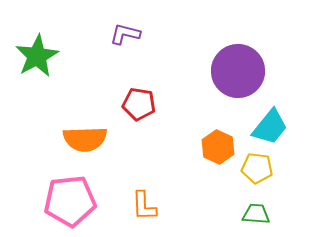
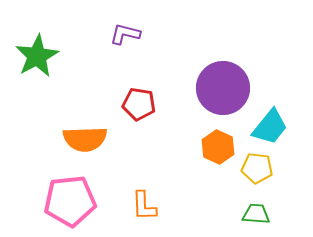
purple circle: moved 15 px left, 17 px down
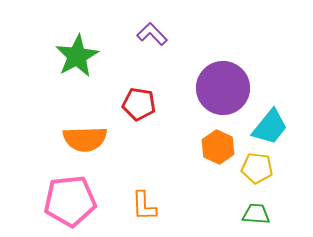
purple L-shape: moved 27 px right; rotated 32 degrees clockwise
green star: moved 40 px right
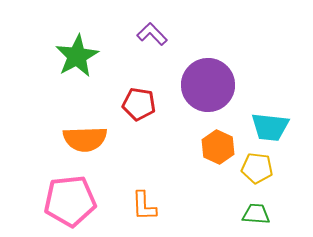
purple circle: moved 15 px left, 3 px up
cyan trapezoid: rotated 57 degrees clockwise
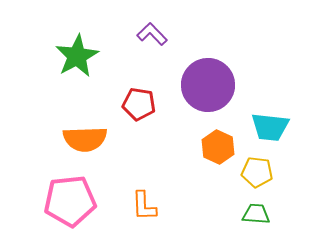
yellow pentagon: moved 4 px down
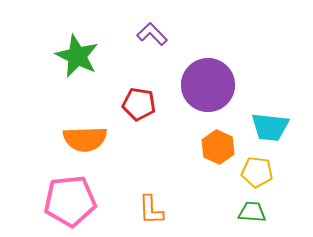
green star: rotated 18 degrees counterclockwise
orange L-shape: moved 7 px right, 4 px down
green trapezoid: moved 4 px left, 2 px up
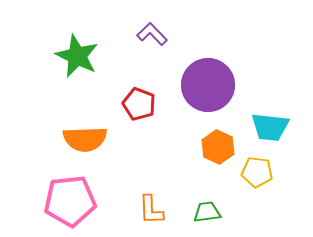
red pentagon: rotated 12 degrees clockwise
green trapezoid: moved 45 px left; rotated 12 degrees counterclockwise
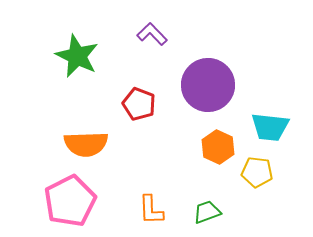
orange semicircle: moved 1 px right, 5 px down
pink pentagon: rotated 21 degrees counterclockwise
green trapezoid: rotated 12 degrees counterclockwise
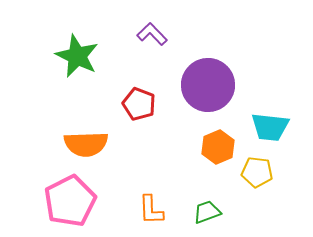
orange hexagon: rotated 12 degrees clockwise
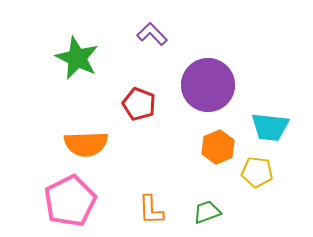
green star: moved 2 px down
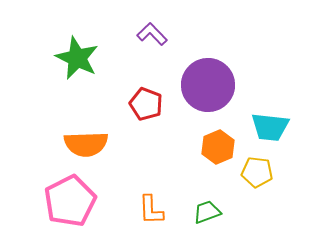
red pentagon: moved 7 px right
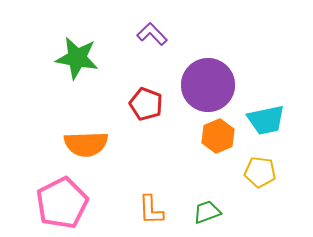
green star: rotated 15 degrees counterclockwise
cyan trapezoid: moved 4 px left, 7 px up; rotated 18 degrees counterclockwise
orange hexagon: moved 11 px up
yellow pentagon: moved 3 px right
pink pentagon: moved 8 px left, 2 px down
